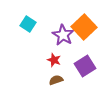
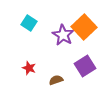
cyan square: moved 1 px right, 1 px up
red star: moved 25 px left, 8 px down
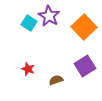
purple star: moved 14 px left, 19 px up
red star: moved 1 px left, 1 px down
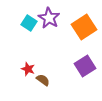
purple star: moved 2 px down
orange square: rotated 10 degrees clockwise
brown semicircle: moved 13 px left; rotated 56 degrees clockwise
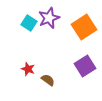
purple star: rotated 20 degrees clockwise
brown semicircle: moved 5 px right
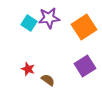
purple star: rotated 15 degrees clockwise
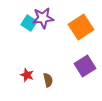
purple star: moved 6 px left
orange square: moved 3 px left
red star: moved 1 px left, 6 px down
brown semicircle: rotated 40 degrees clockwise
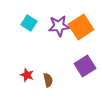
purple star: moved 16 px right, 8 px down
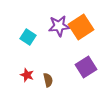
cyan square: moved 1 px left, 14 px down
purple square: moved 1 px right, 1 px down
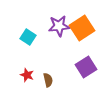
orange square: moved 1 px right, 1 px down
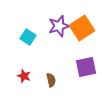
purple star: rotated 10 degrees counterclockwise
purple square: rotated 20 degrees clockwise
red star: moved 3 px left, 1 px down
brown semicircle: moved 3 px right
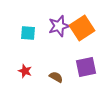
cyan square: moved 4 px up; rotated 28 degrees counterclockwise
red star: moved 1 px right, 5 px up
brown semicircle: moved 5 px right, 3 px up; rotated 48 degrees counterclockwise
